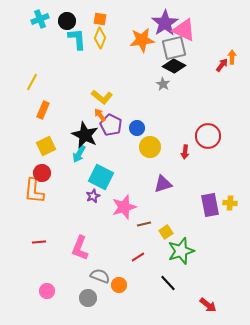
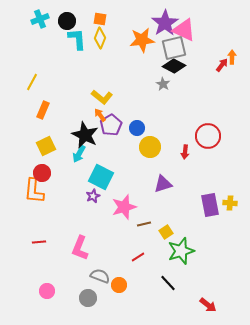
purple pentagon at (111, 125): rotated 15 degrees clockwise
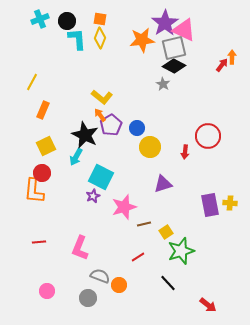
cyan arrow at (79, 154): moved 3 px left, 3 px down
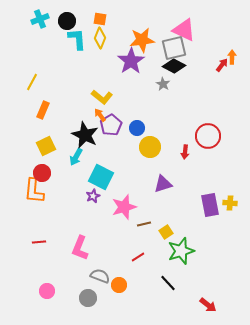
purple star at (165, 23): moved 34 px left, 38 px down
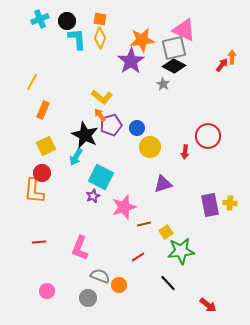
purple pentagon at (111, 125): rotated 15 degrees clockwise
green star at (181, 251): rotated 12 degrees clockwise
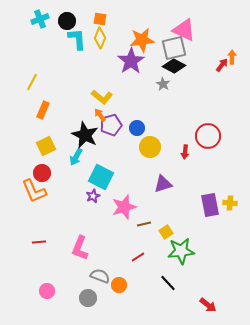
orange L-shape at (34, 191): rotated 28 degrees counterclockwise
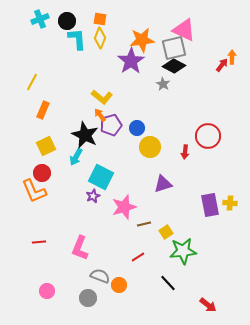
green star at (181, 251): moved 2 px right
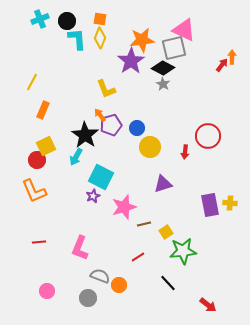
black diamond at (174, 66): moved 11 px left, 2 px down
yellow L-shape at (102, 97): moved 4 px right, 8 px up; rotated 30 degrees clockwise
black star at (85, 135): rotated 8 degrees clockwise
red circle at (42, 173): moved 5 px left, 13 px up
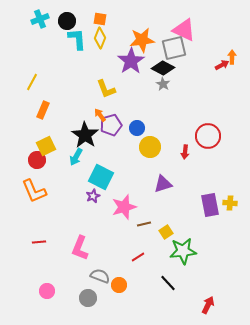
red arrow at (222, 65): rotated 24 degrees clockwise
red arrow at (208, 305): rotated 102 degrees counterclockwise
